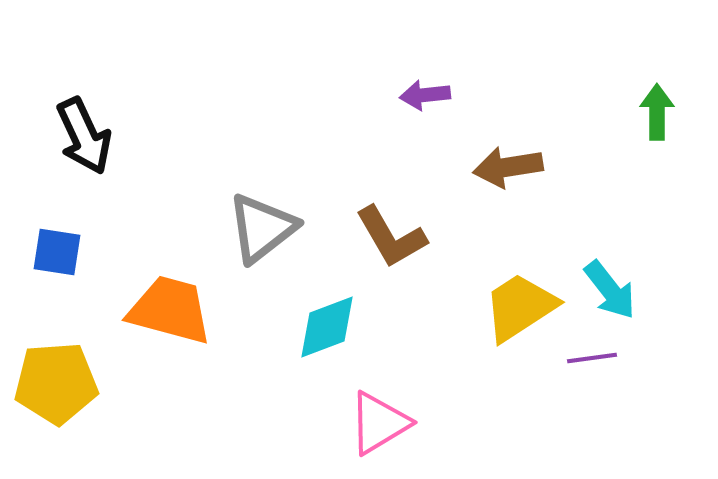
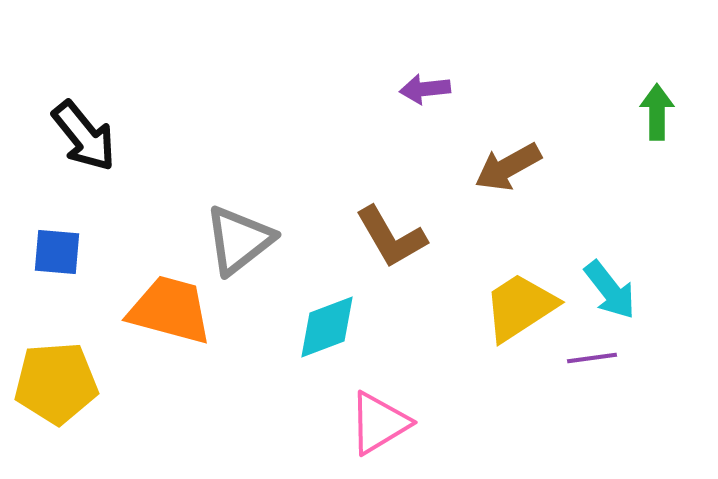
purple arrow: moved 6 px up
black arrow: rotated 14 degrees counterclockwise
brown arrow: rotated 20 degrees counterclockwise
gray triangle: moved 23 px left, 12 px down
blue square: rotated 4 degrees counterclockwise
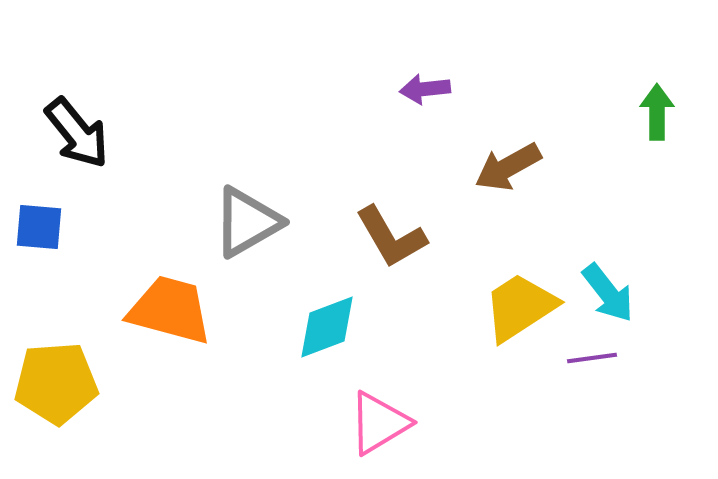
black arrow: moved 7 px left, 3 px up
gray triangle: moved 8 px right, 18 px up; rotated 8 degrees clockwise
blue square: moved 18 px left, 25 px up
cyan arrow: moved 2 px left, 3 px down
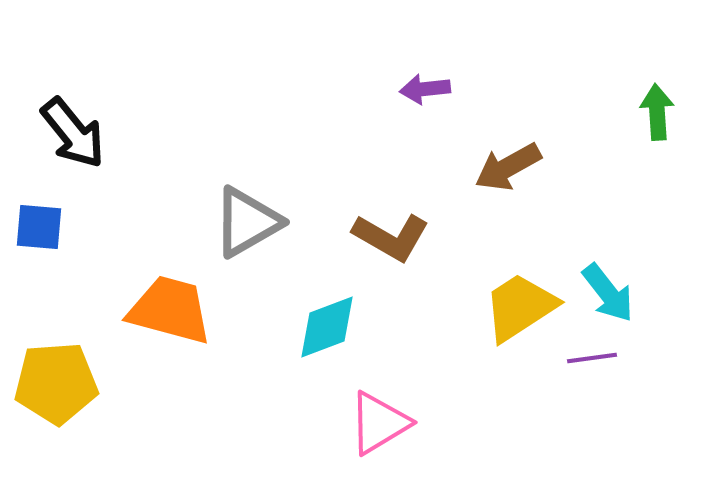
green arrow: rotated 4 degrees counterclockwise
black arrow: moved 4 px left
brown L-shape: rotated 30 degrees counterclockwise
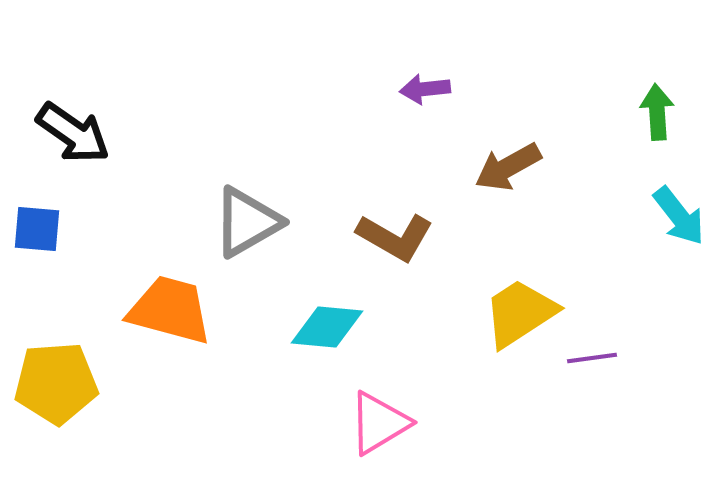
black arrow: rotated 16 degrees counterclockwise
blue square: moved 2 px left, 2 px down
brown L-shape: moved 4 px right
cyan arrow: moved 71 px right, 77 px up
yellow trapezoid: moved 6 px down
cyan diamond: rotated 26 degrees clockwise
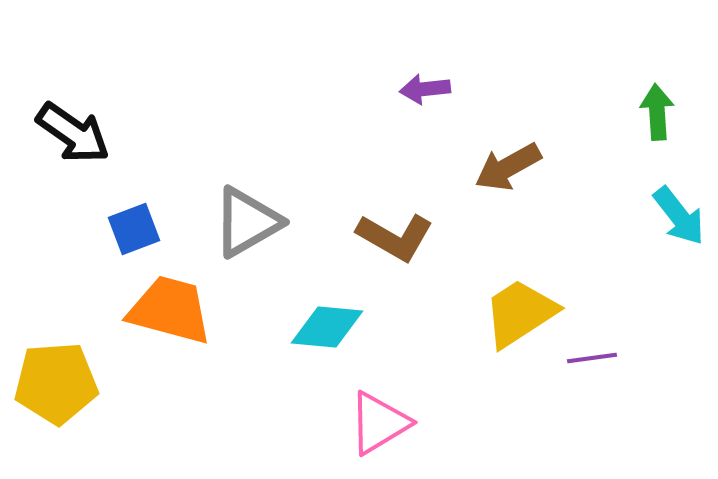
blue square: moved 97 px right; rotated 26 degrees counterclockwise
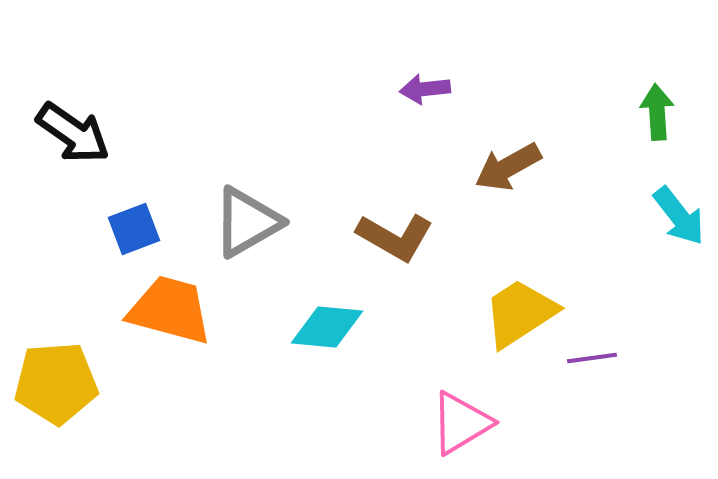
pink triangle: moved 82 px right
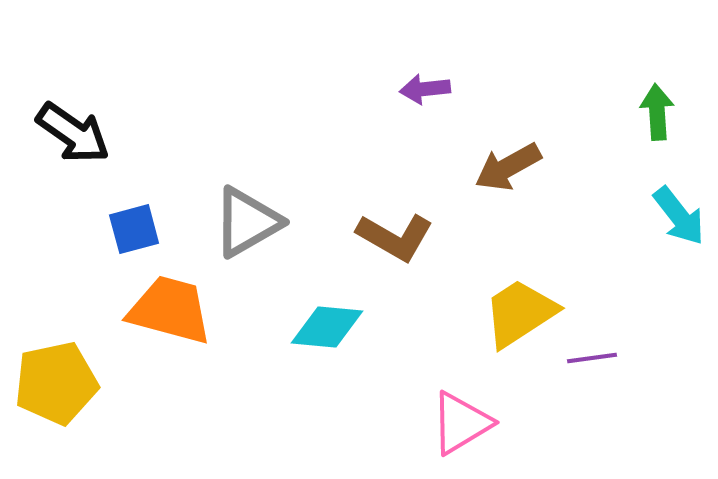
blue square: rotated 6 degrees clockwise
yellow pentagon: rotated 8 degrees counterclockwise
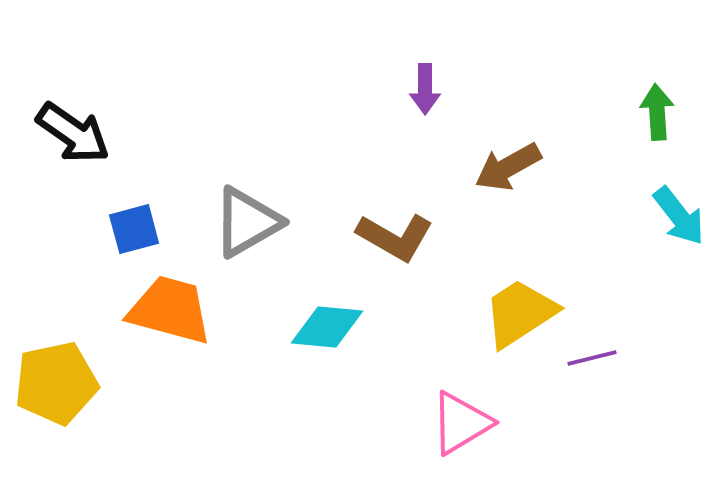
purple arrow: rotated 84 degrees counterclockwise
purple line: rotated 6 degrees counterclockwise
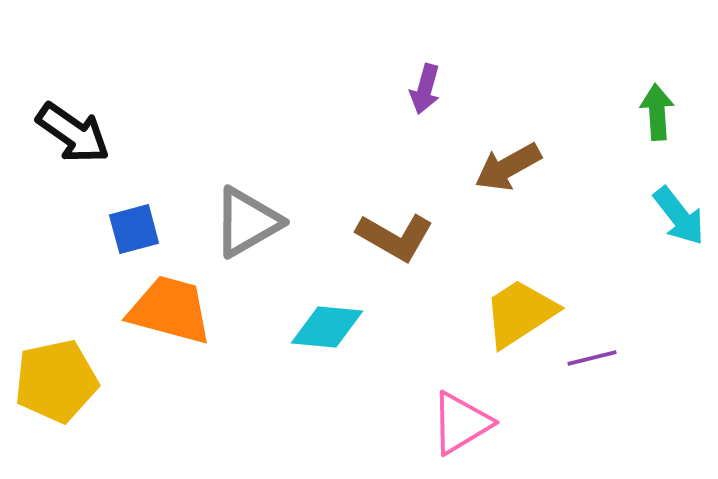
purple arrow: rotated 15 degrees clockwise
yellow pentagon: moved 2 px up
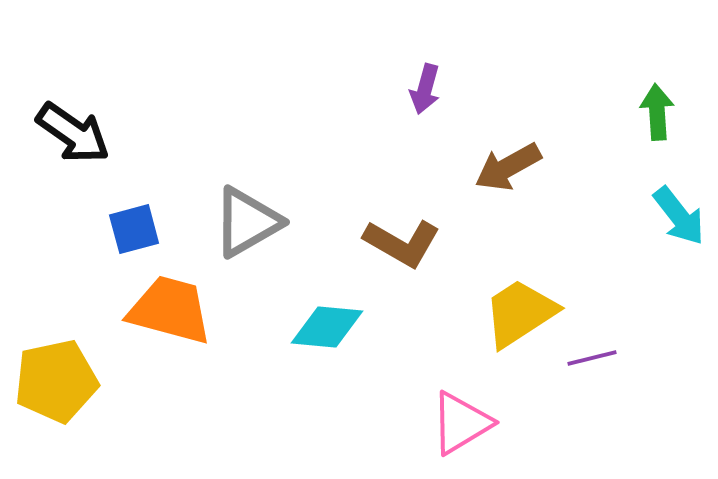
brown L-shape: moved 7 px right, 6 px down
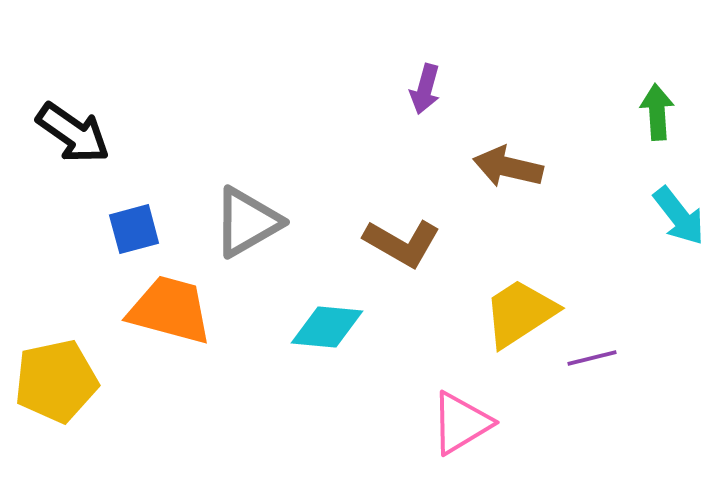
brown arrow: rotated 42 degrees clockwise
